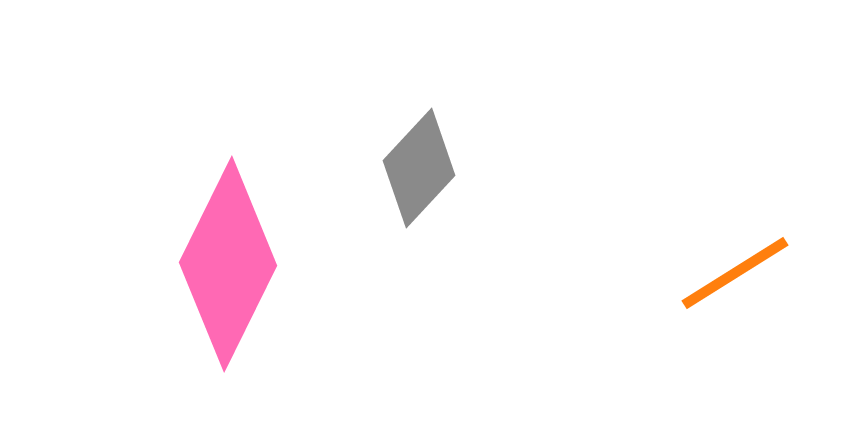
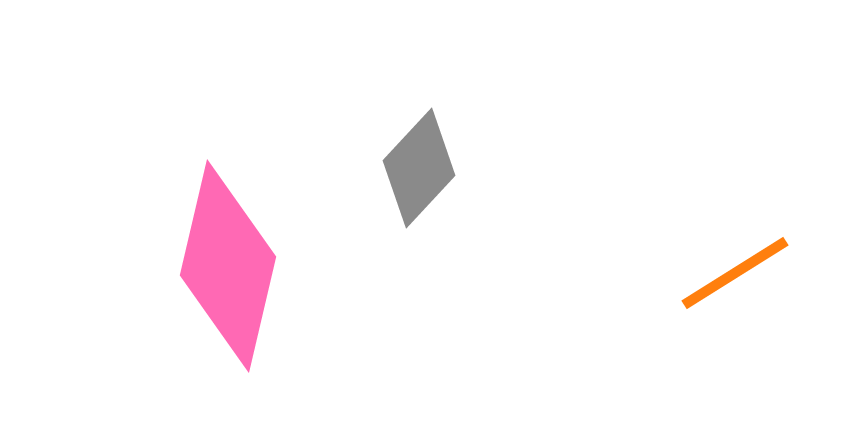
pink diamond: moved 2 px down; rotated 13 degrees counterclockwise
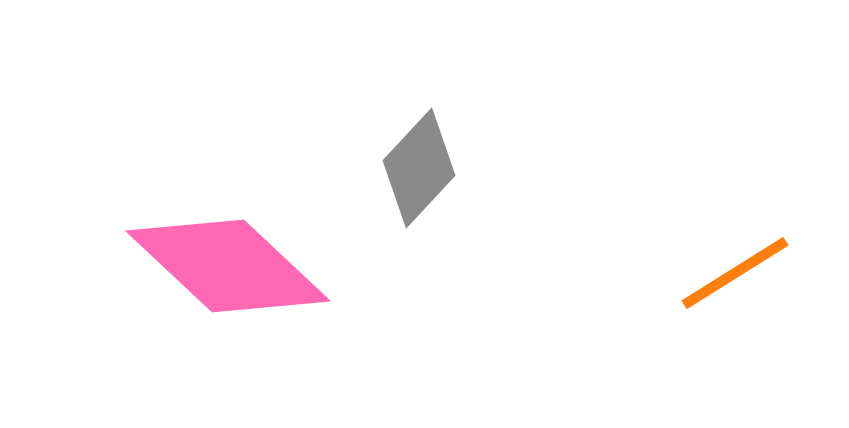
pink diamond: rotated 60 degrees counterclockwise
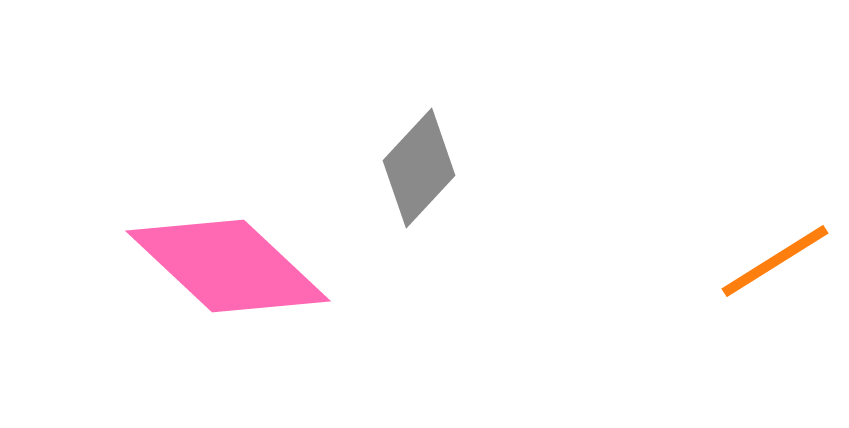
orange line: moved 40 px right, 12 px up
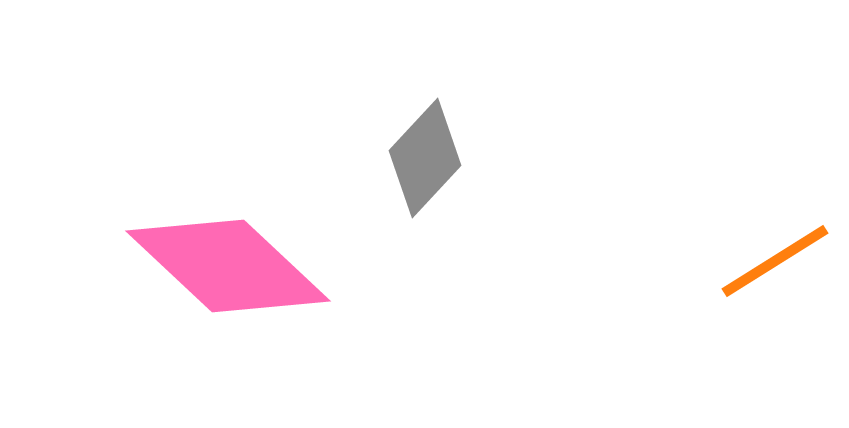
gray diamond: moved 6 px right, 10 px up
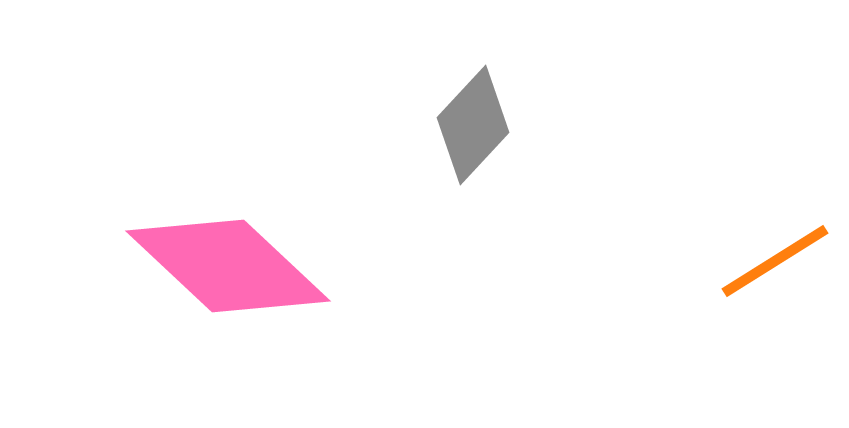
gray diamond: moved 48 px right, 33 px up
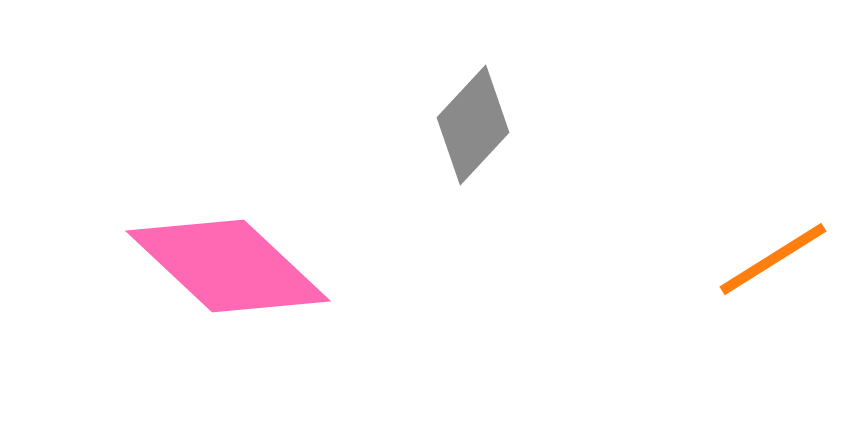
orange line: moved 2 px left, 2 px up
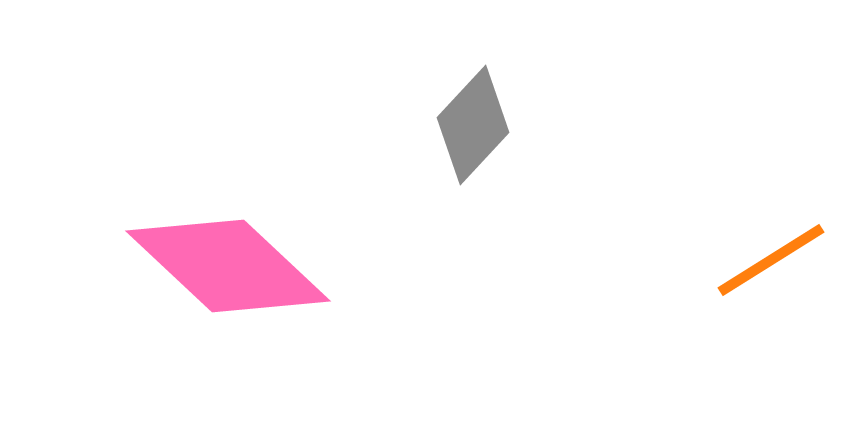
orange line: moved 2 px left, 1 px down
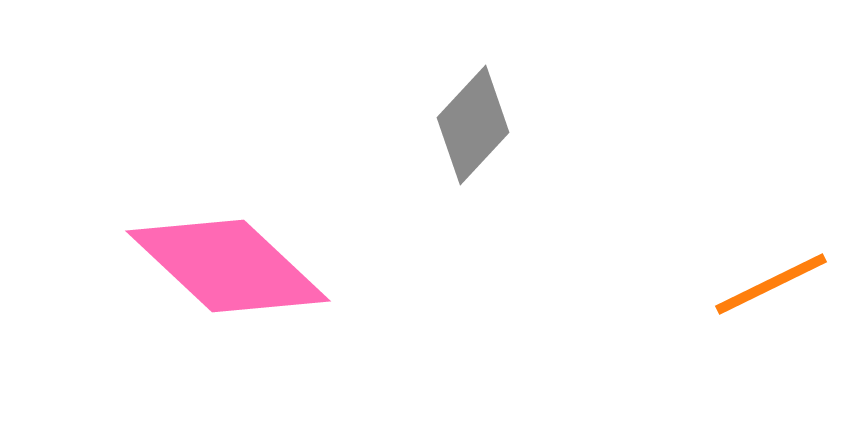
orange line: moved 24 px down; rotated 6 degrees clockwise
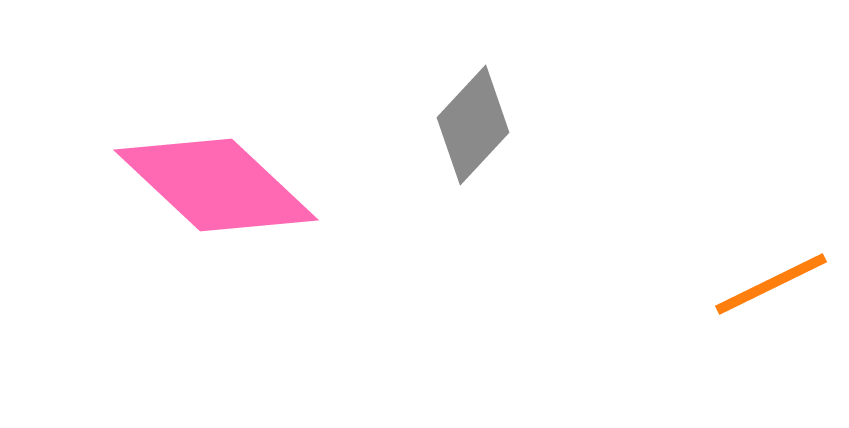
pink diamond: moved 12 px left, 81 px up
